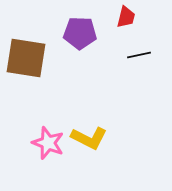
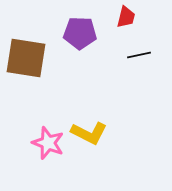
yellow L-shape: moved 5 px up
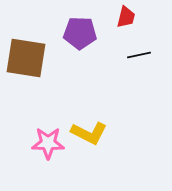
pink star: rotated 20 degrees counterclockwise
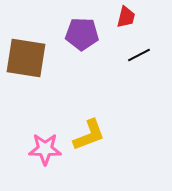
purple pentagon: moved 2 px right, 1 px down
black line: rotated 15 degrees counterclockwise
yellow L-shape: moved 2 px down; rotated 48 degrees counterclockwise
pink star: moved 3 px left, 6 px down
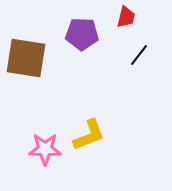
black line: rotated 25 degrees counterclockwise
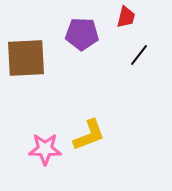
brown square: rotated 12 degrees counterclockwise
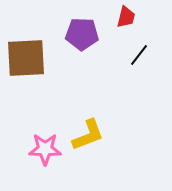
yellow L-shape: moved 1 px left
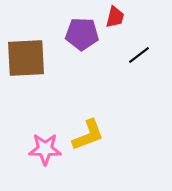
red trapezoid: moved 11 px left
black line: rotated 15 degrees clockwise
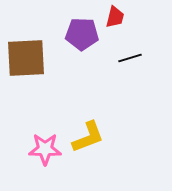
black line: moved 9 px left, 3 px down; rotated 20 degrees clockwise
yellow L-shape: moved 2 px down
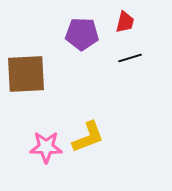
red trapezoid: moved 10 px right, 5 px down
brown square: moved 16 px down
pink star: moved 1 px right, 2 px up
